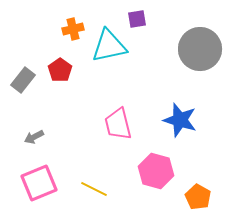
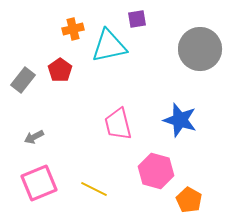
orange pentagon: moved 9 px left, 3 px down
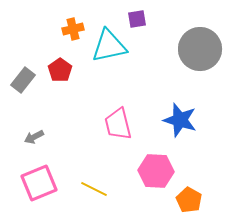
pink hexagon: rotated 12 degrees counterclockwise
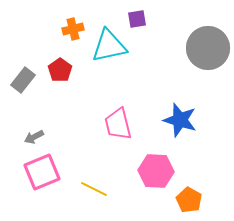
gray circle: moved 8 px right, 1 px up
pink square: moved 3 px right, 11 px up
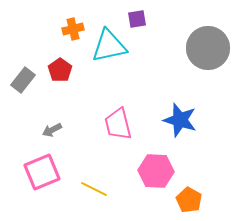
gray arrow: moved 18 px right, 7 px up
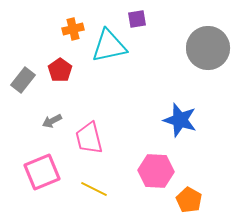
pink trapezoid: moved 29 px left, 14 px down
gray arrow: moved 9 px up
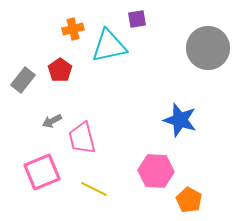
pink trapezoid: moved 7 px left
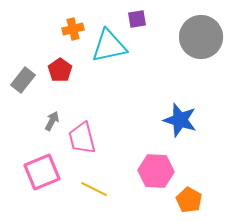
gray circle: moved 7 px left, 11 px up
gray arrow: rotated 144 degrees clockwise
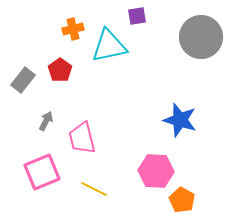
purple square: moved 3 px up
gray arrow: moved 6 px left
orange pentagon: moved 7 px left
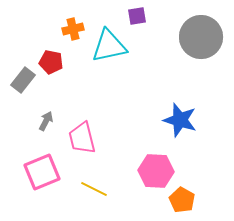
red pentagon: moved 9 px left, 8 px up; rotated 25 degrees counterclockwise
